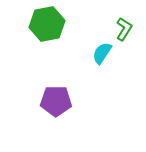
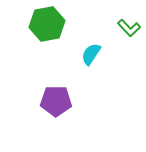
green L-shape: moved 5 px right, 1 px up; rotated 105 degrees clockwise
cyan semicircle: moved 11 px left, 1 px down
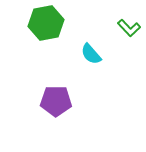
green hexagon: moved 1 px left, 1 px up
cyan semicircle: rotated 75 degrees counterclockwise
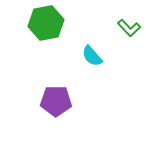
cyan semicircle: moved 1 px right, 2 px down
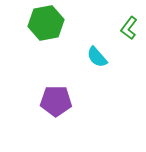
green L-shape: rotated 80 degrees clockwise
cyan semicircle: moved 5 px right, 1 px down
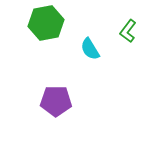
green L-shape: moved 1 px left, 3 px down
cyan semicircle: moved 7 px left, 8 px up; rotated 10 degrees clockwise
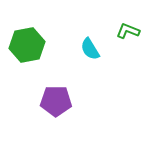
green hexagon: moved 19 px left, 22 px down
green L-shape: rotated 75 degrees clockwise
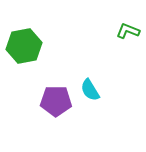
green hexagon: moved 3 px left, 1 px down
cyan semicircle: moved 41 px down
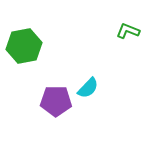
cyan semicircle: moved 2 px left, 2 px up; rotated 105 degrees counterclockwise
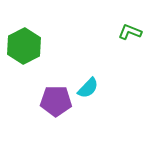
green L-shape: moved 2 px right, 1 px down
green hexagon: rotated 16 degrees counterclockwise
